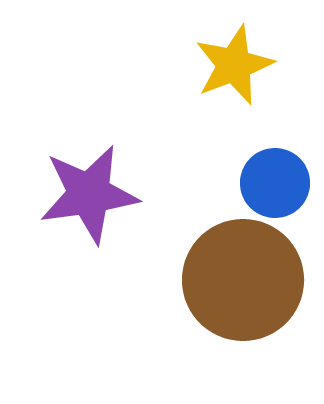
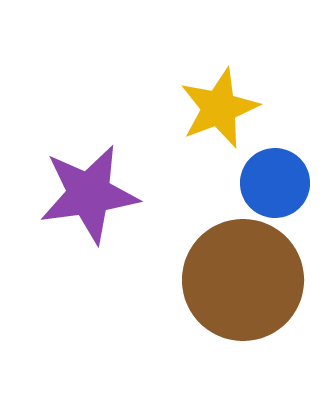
yellow star: moved 15 px left, 43 px down
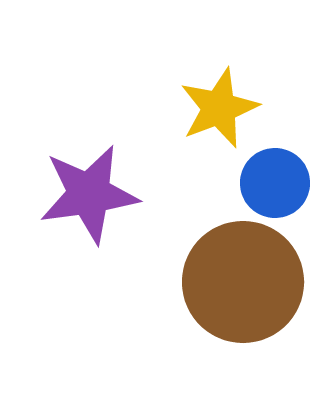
brown circle: moved 2 px down
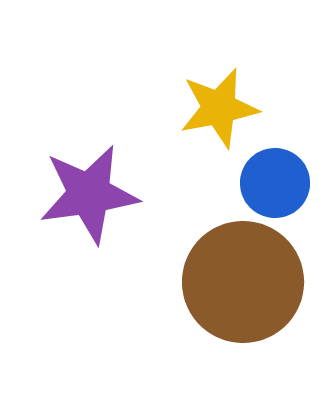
yellow star: rotated 10 degrees clockwise
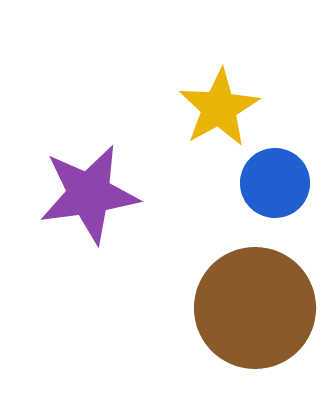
yellow star: rotated 18 degrees counterclockwise
brown circle: moved 12 px right, 26 px down
